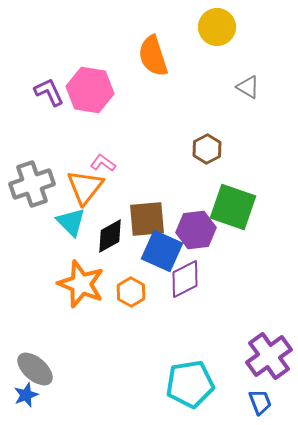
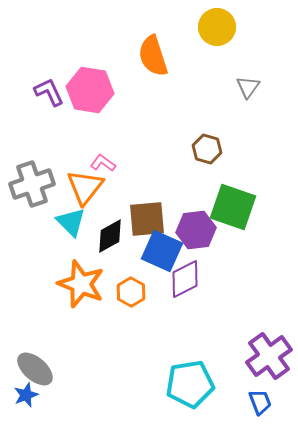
gray triangle: rotated 35 degrees clockwise
brown hexagon: rotated 16 degrees counterclockwise
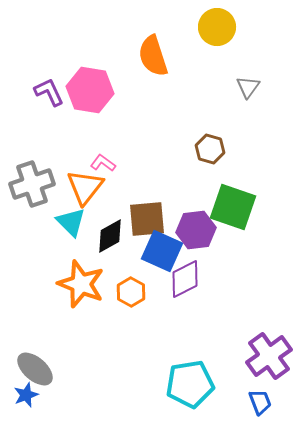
brown hexagon: moved 3 px right
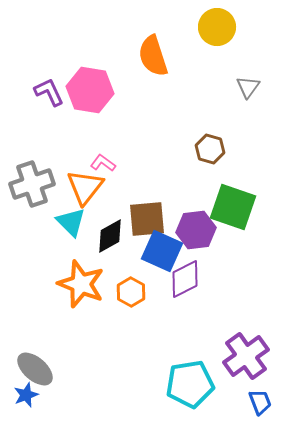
purple cross: moved 23 px left
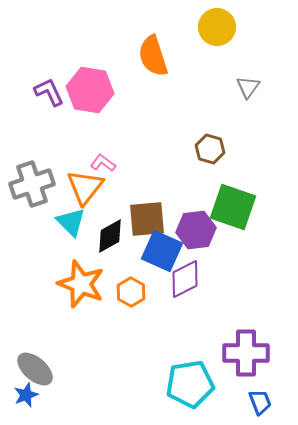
purple cross: moved 3 px up; rotated 36 degrees clockwise
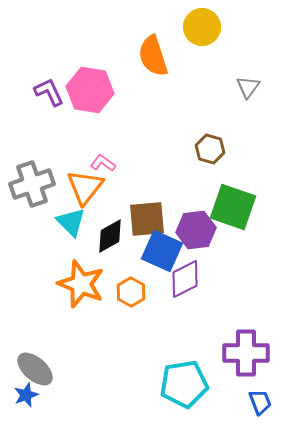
yellow circle: moved 15 px left
cyan pentagon: moved 6 px left
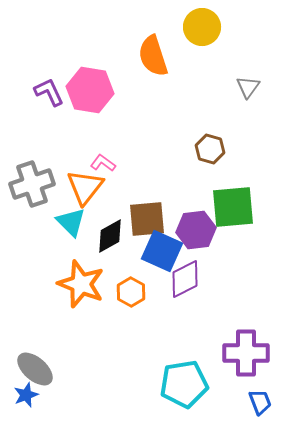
green square: rotated 24 degrees counterclockwise
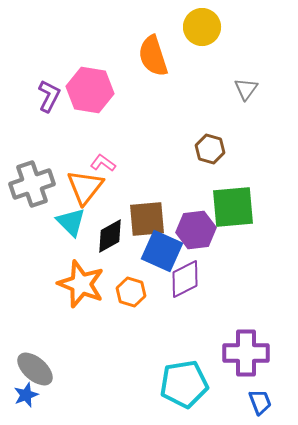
gray triangle: moved 2 px left, 2 px down
purple L-shape: moved 4 px down; rotated 52 degrees clockwise
orange hexagon: rotated 12 degrees counterclockwise
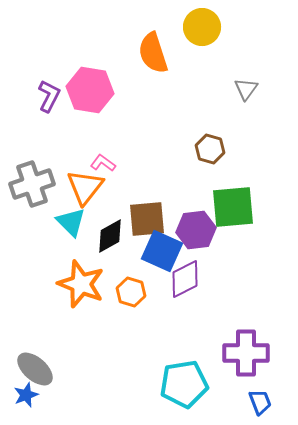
orange semicircle: moved 3 px up
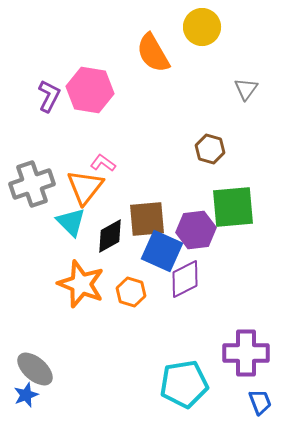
orange semicircle: rotated 12 degrees counterclockwise
